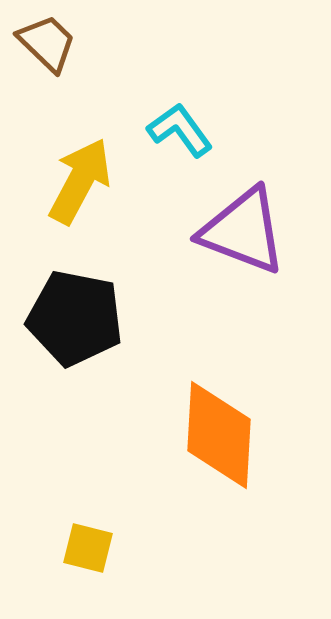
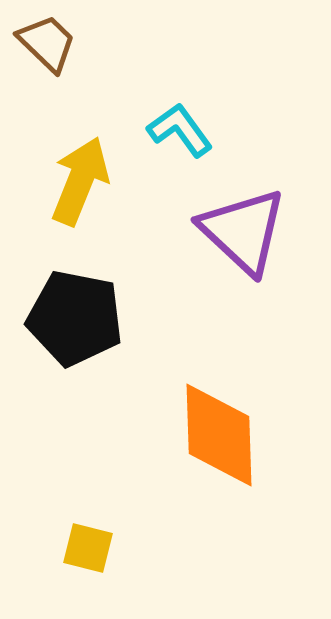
yellow arrow: rotated 6 degrees counterclockwise
purple triangle: rotated 22 degrees clockwise
orange diamond: rotated 5 degrees counterclockwise
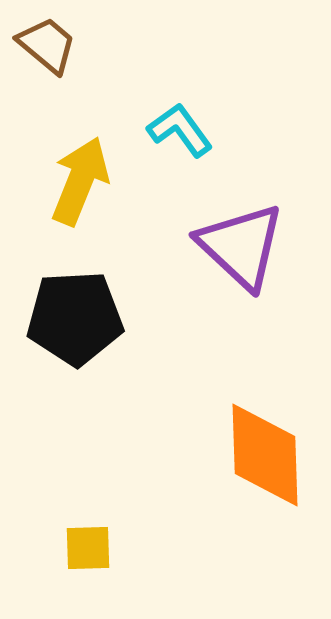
brown trapezoid: moved 2 px down; rotated 4 degrees counterclockwise
purple triangle: moved 2 px left, 15 px down
black pentagon: rotated 14 degrees counterclockwise
orange diamond: moved 46 px right, 20 px down
yellow square: rotated 16 degrees counterclockwise
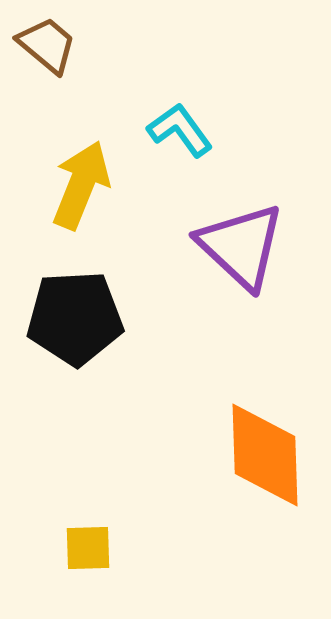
yellow arrow: moved 1 px right, 4 px down
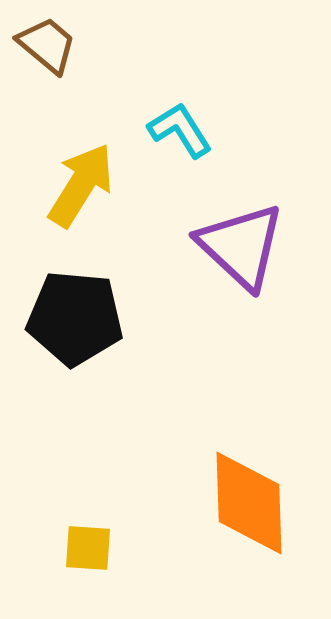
cyan L-shape: rotated 4 degrees clockwise
yellow arrow: rotated 10 degrees clockwise
black pentagon: rotated 8 degrees clockwise
orange diamond: moved 16 px left, 48 px down
yellow square: rotated 6 degrees clockwise
